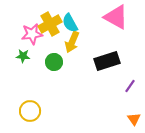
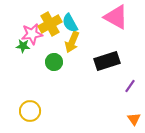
green star: moved 10 px up
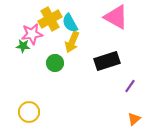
yellow cross: moved 5 px up
green circle: moved 1 px right, 1 px down
yellow circle: moved 1 px left, 1 px down
orange triangle: rotated 24 degrees clockwise
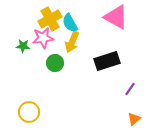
pink star: moved 11 px right, 4 px down
purple line: moved 3 px down
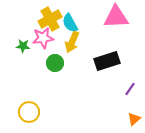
pink triangle: rotated 32 degrees counterclockwise
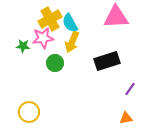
orange triangle: moved 8 px left, 1 px up; rotated 32 degrees clockwise
